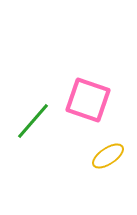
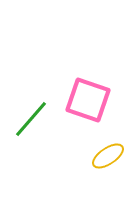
green line: moved 2 px left, 2 px up
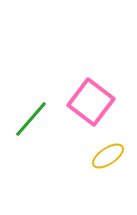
pink square: moved 3 px right, 2 px down; rotated 18 degrees clockwise
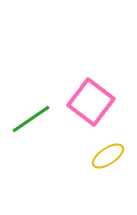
green line: rotated 15 degrees clockwise
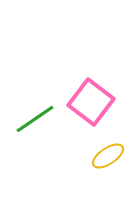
green line: moved 4 px right
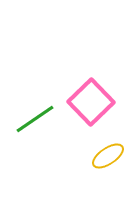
pink square: rotated 9 degrees clockwise
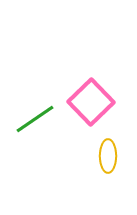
yellow ellipse: rotated 56 degrees counterclockwise
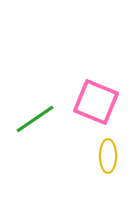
pink square: moved 5 px right; rotated 24 degrees counterclockwise
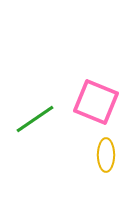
yellow ellipse: moved 2 px left, 1 px up
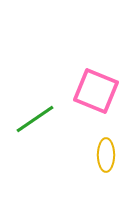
pink square: moved 11 px up
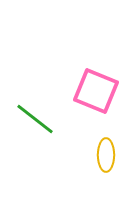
green line: rotated 72 degrees clockwise
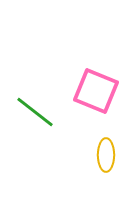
green line: moved 7 px up
